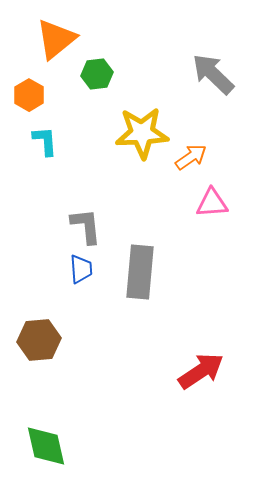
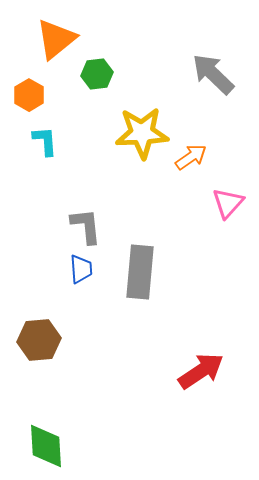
pink triangle: moved 16 px right; rotated 44 degrees counterclockwise
green diamond: rotated 9 degrees clockwise
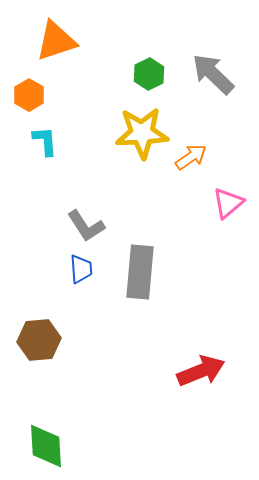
orange triangle: moved 2 px down; rotated 21 degrees clockwise
green hexagon: moved 52 px right; rotated 20 degrees counterclockwise
pink triangle: rotated 8 degrees clockwise
gray L-shape: rotated 153 degrees clockwise
red arrow: rotated 12 degrees clockwise
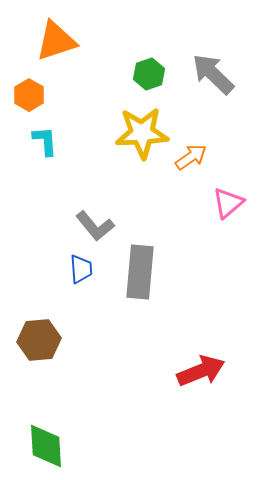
green hexagon: rotated 8 degrees clockwise
gray L-shape: moved 9 px right; rotated 6 degrees counterclockwise
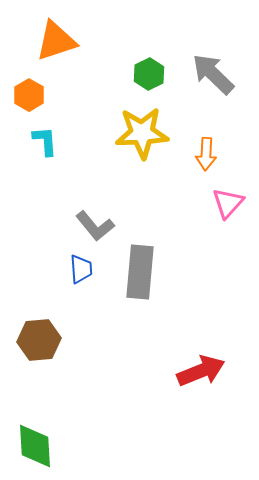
green hexagon: rotated 8 degrees counterclockwise
orange arrow: moved 15 px right, 3 px up; rotated 128 degrees clockwise
pink triangle: rotated 8 degrees counterclockwise
green diamond: moved 11 px left
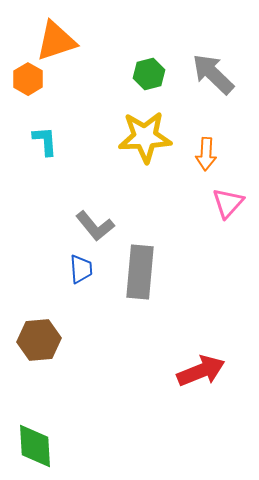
green hexagon: rotated 12 degrees clockwise
orange hexagon: moved 1 px left, 16 px up
yellow star: moved 3 px right, 4 px down
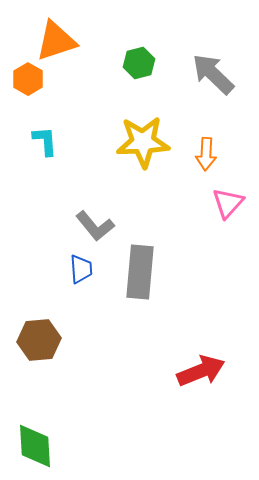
green hexagon: moved 10 px left, 11 px up
yellow star: moved 2 px left, 5 px down
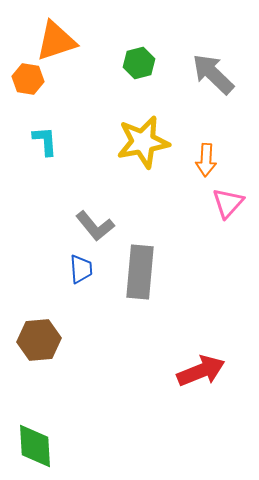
orange hexagon: rotated 20 degrees counterclockwise
yellow star: rotated 8 degrees counterclockwise
orange arrow: moved 6 px down
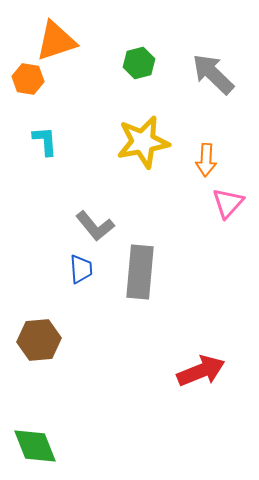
green diamond: rotated 18 degrees counterclockwise
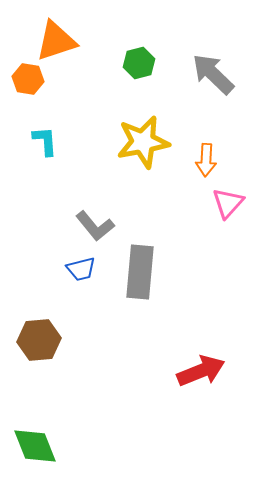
blue trapezoid: rotated 80 degrees clockwise
